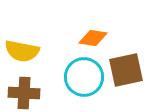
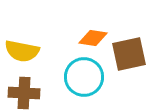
brown square: moved 3 px right, 16 px up
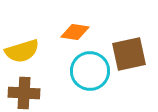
orange diamond: moved 18 px left, 6 px up
yellow semicircle: rotated 28 degrees counterclockwise
cyan circle: moved 6 px right, 6 px up
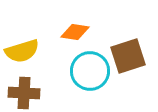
brown square: moved 1 px left, 2 px down; rotated 6 degrees counterclockwise
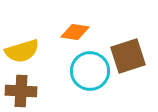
brown cross: moved 3 px left, 2 px up
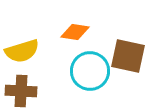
brown square: rotated 30 degrees clockwise
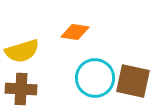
brown square: moved 5 px right, 25 px down
cyan circle: moved 5 px right, 7 px down
brown cross: moved 2 px up
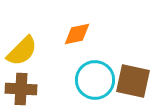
orange diamond: moved 2 px right, 2 px down; rotated 20 degrees counterclockwise
yellow semicircle: rotated 28 degrees counterclockwise
cyan circle: moved 2 px down
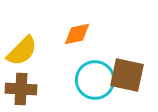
brown square: moved 6 px left, 6 px up
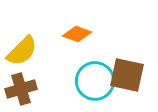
orange diamond: rotated 32 degrees clockwise
cyan circle: moved 1 px down
brown cross: rotated 20 degrees counterclockwise
